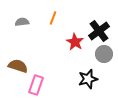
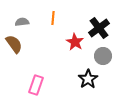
orange line: rotated 16 degrees counterclockwise
black cross: moved 3 px up
gray circle: moved 1 px left, 2 px down
brown semicircle: moved 4 px left, 22 px up; rotated 36 degrees clockwise
black star: rotated 18 degrees counterclockwise
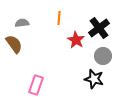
orange line: moved 6 px right
gray semicircle: moved 1 px down
red star: moved 1 px right, 2 px up
black star: moved 6 px right; rotated 24 degrees counterclockwise
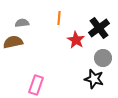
brown semicircle: moved 1 px left, 2 px up; rotated 66 degrees counterclockwise
gray circle: moved 2 px down
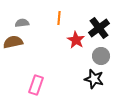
gray circle: moved 2 px left, 2 px up
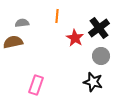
orange line: moved 2 px left, 2 px up
red star: moved 1 px left, 2 px up
black star: moved 1 px left, 3 px down
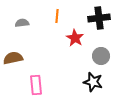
black cross: moved 10 px up; rotated 30 degrees clockwise
brown semicircle: moved 16 px down
pink rectangle: rotated 24 degrees counterclockwise
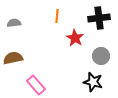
gray semicircle: moved 8 px left
pink rectangle: rotated 36 degrees counterclockwise
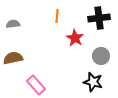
gray semicircle: moved 1 px left, 1 px down
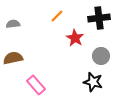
orange line: rotated 40 degrees clockwise
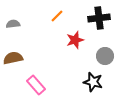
red star: moved 2 px down; rotated 24 degrees clockwise
gray circle: moved 4 px right
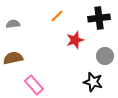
pink rectangle: moved 2 px left
